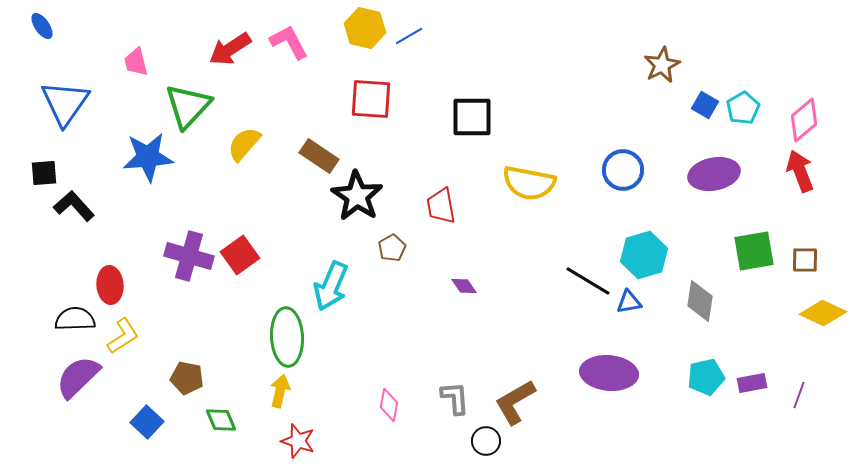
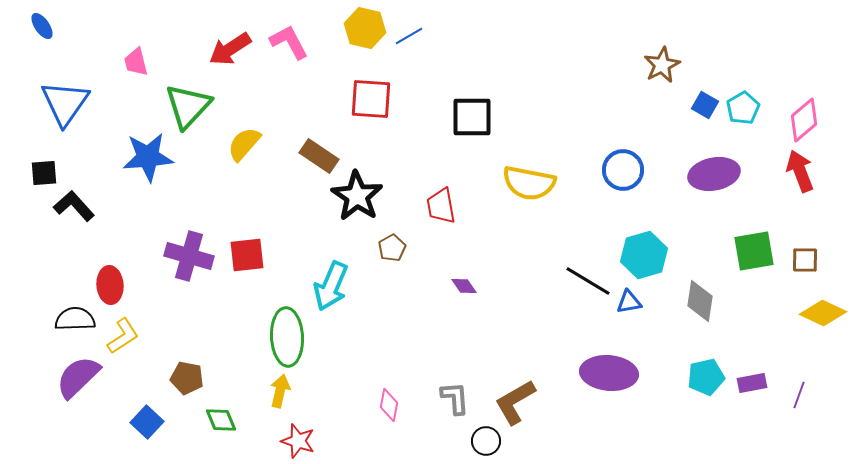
red square at (240, 255): moved 7 px right; rotated 30 degrees clockwise
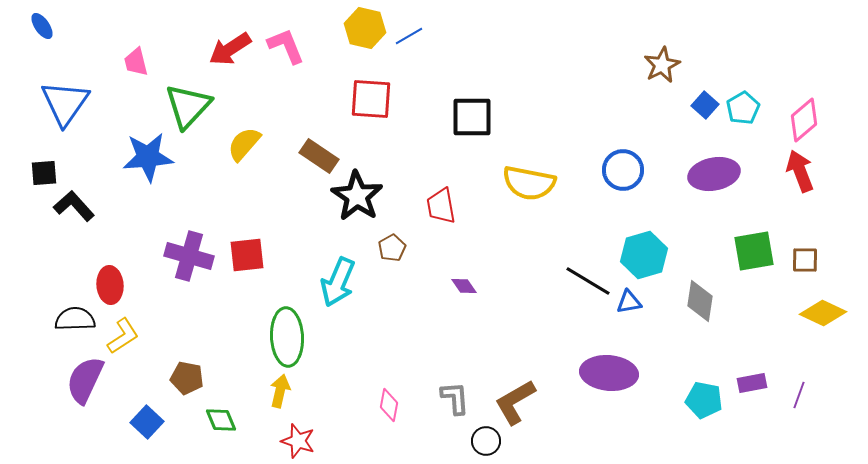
pink L-shape at (289, 42): moved 3 px left, 4 px down; rotated 6 degrees clockwise
blue square at (705, 105): rotated 12 degrees clockwise
cyan arrow at (331, 286): moved 7 px right, 4 px up
purple semicircle at (78, 377): moved 7 px right, 3 px down; rotated 21 degrees counterclockwise
cyan pentagon at (706, 377): moved 2 px left, 23 px down; rotated 24 degrees clockwise
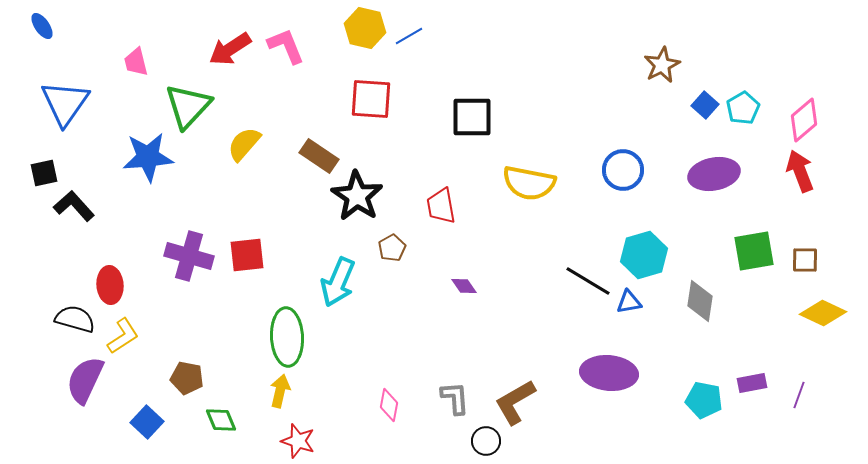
black square at (44, 173): rotated 8 degrees counterclockwise
black semicircle at (75, 319): rotated 18 degrees clockwise
